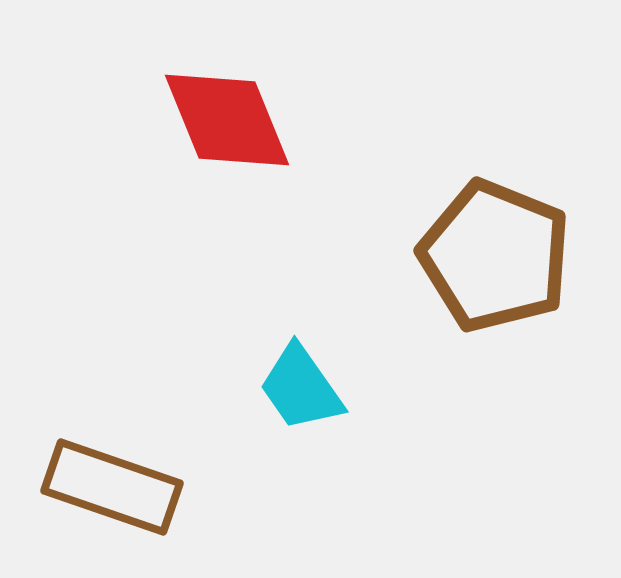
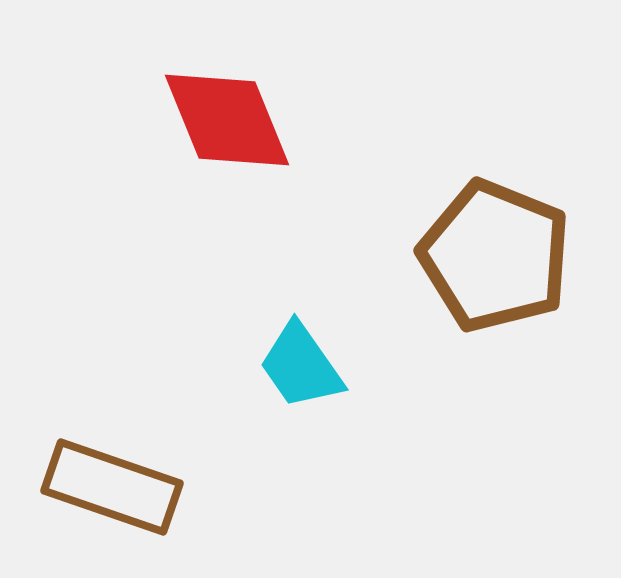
cyan trapezoid: moved 22 px up
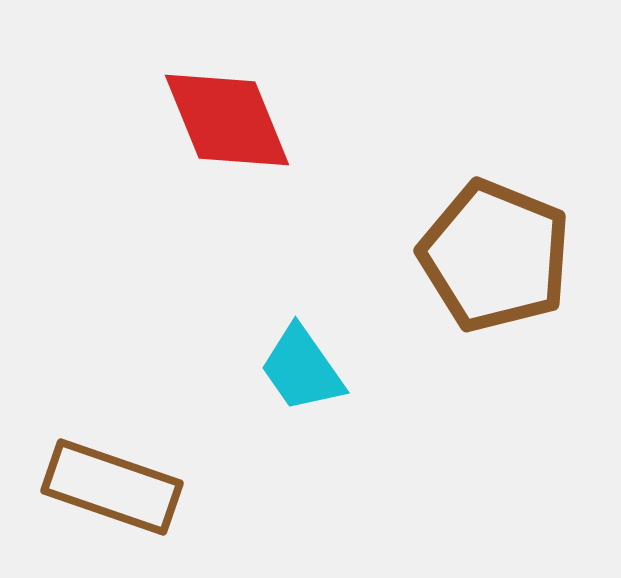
cyan trapezoid: moved 1 px right, 3 px down
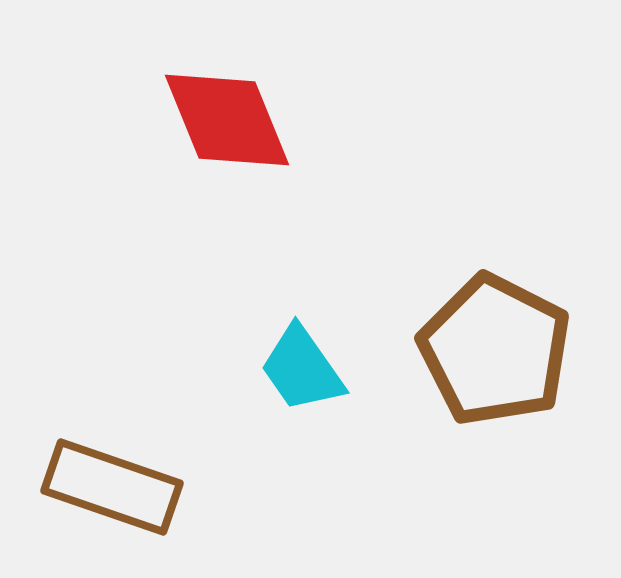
brown pentagon: moved 94 px down; rotated 5 degrees clockwise
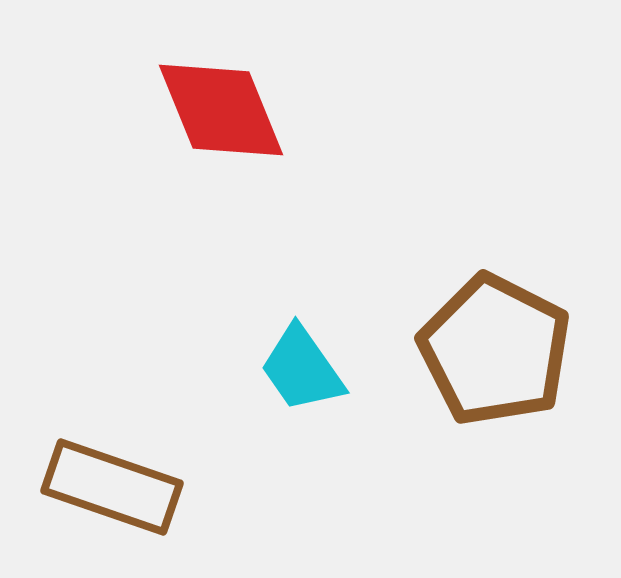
red diamond: moved 6 px left, 10 px up
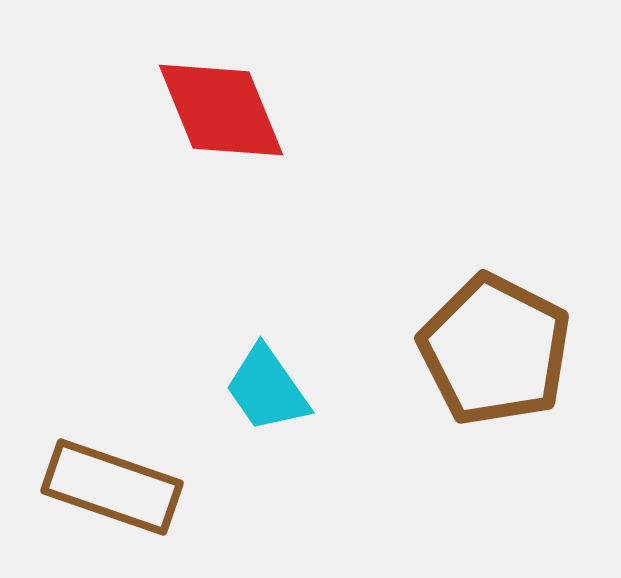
cyan trapezoid: moved 35 px left, 20 px down
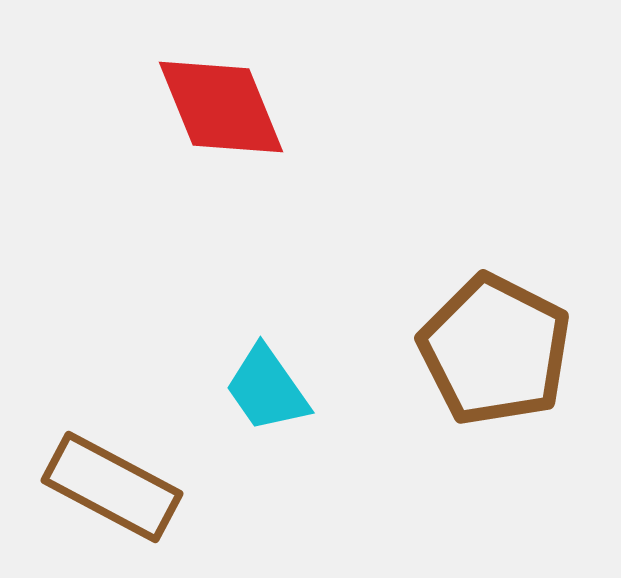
red diamond: moved 3 px up
brown rectangle: rotated 9 degrees clockwise
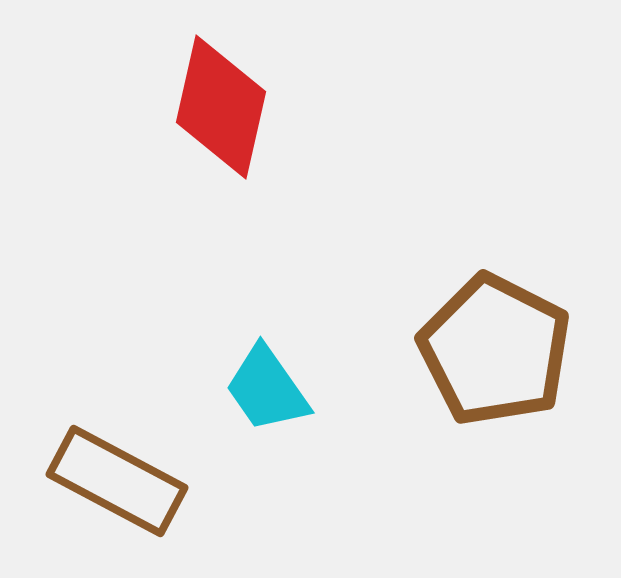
red diamond: rotated 35 degrees clockwise
brown rectangle: moved 5 px right, 6 px up
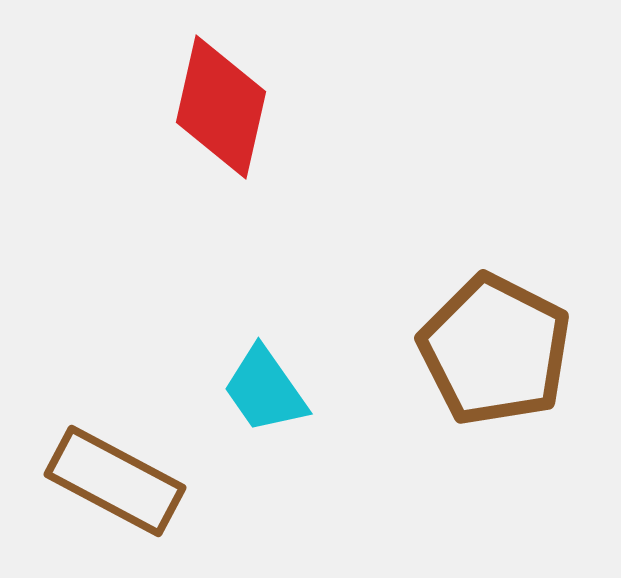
cyan trapezoid: moved 2 px left, 1 px down
brown rectangle: moved 2 px left
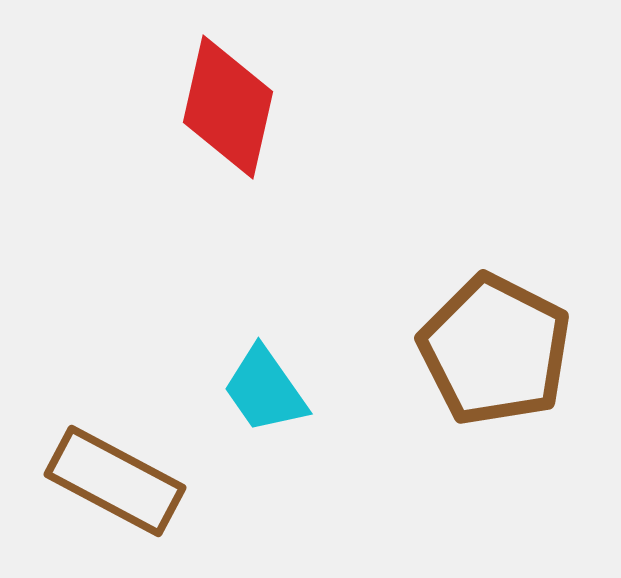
red diamond: moved 7 px right
